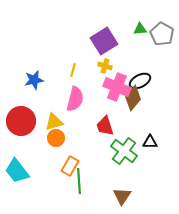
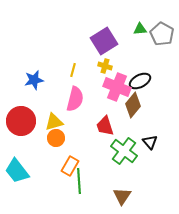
brown diamond: moved 7 px down
black triangle: rotated 49 degrees clockwise
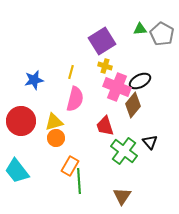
purple square: moved 2 px left
yellow line: moved 2 px left, 2 px down
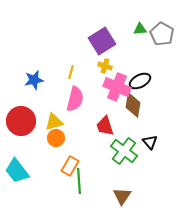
brown diamond: rotated 30 degrees counterclockwise
